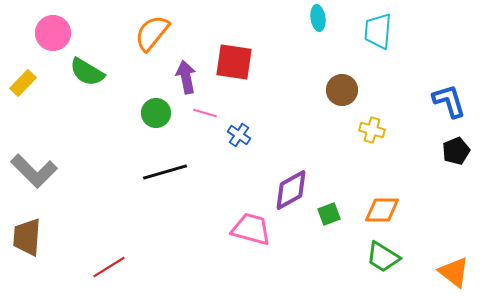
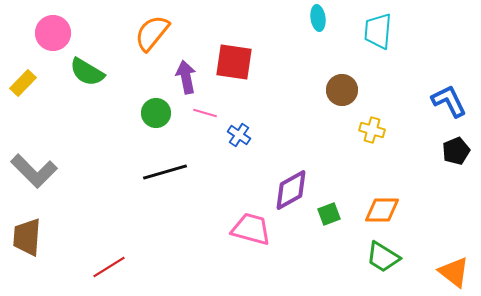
blue L-shape: rotated 9 degrees counterclockwise
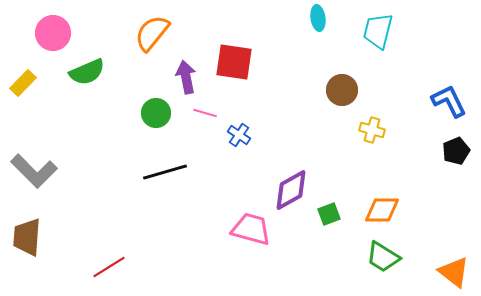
cyan trapezoid: rotated 9 degrees clockwise
green semicircle: rotated 54 degrees counterclockwise
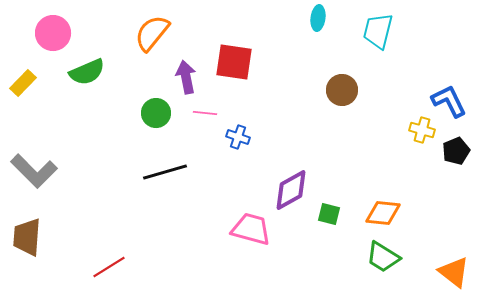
cyan ellipse: rotated 15 degrees clockwise
pink line: rotated 10 degrees counterclockwise
yellow cross: moved 50 px right
blue cross: moved 1 px left, 2 px down; rotated 15 degrees counterclockwise
orange diamond: moved 1 px right, 3 px down; rotated 6 degrees clockwise
green square: rotated 35 degrees clockwise
